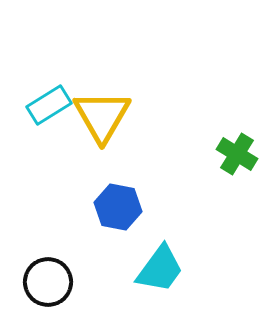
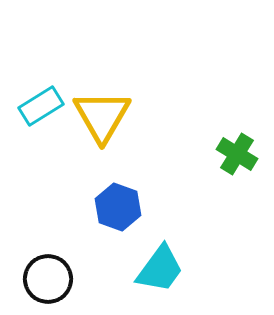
cyan rectangle: moved 8 px left, 1 px down
blue hexagon: rotated 9 degrees clockwise
black circle: moved 3 px up
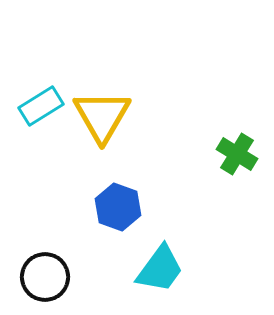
black circle: moved 3 px left, 2 px up
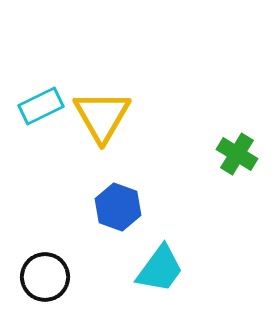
cyan rectangle: rotated 6 degrees clockwise
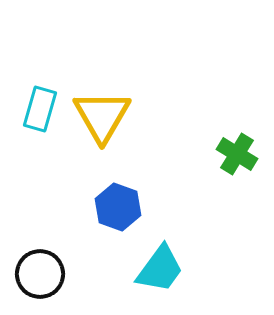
cyan rectangle: moved 1 px left, 3 px down; rotated 48 degrees counterclockwise
black circle: moved 5 px left, 3 px up
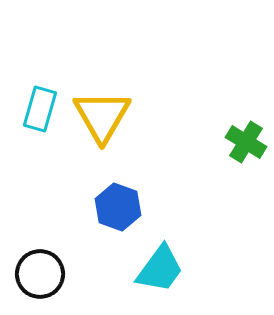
green cross: moved 9 px right, 12 px up
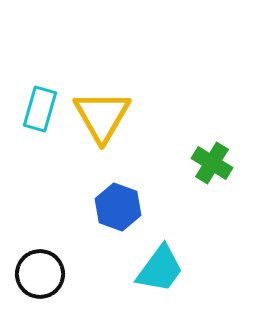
green cross: moved 34 px left, 21 px down
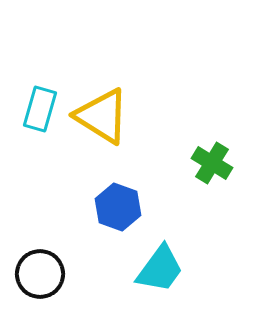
yellow triangle: rotated 28 degrees counterclockwise
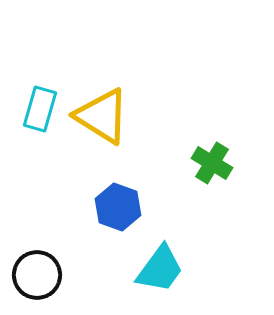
black circle: moved 3 px left, 1 px down
